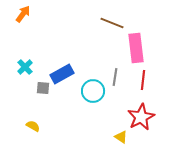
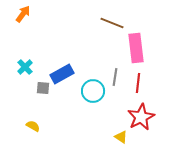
red line: moved 5 px left, 3 px down
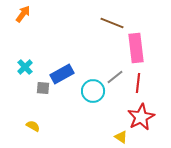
gray line: rotated 42 degrees clockwise
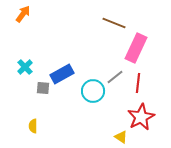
brown line: moved 2 px right
pink rectangle: rotated 32 degrees clockwise
yellow semicircle: rotated 120 degrees counterclockwise
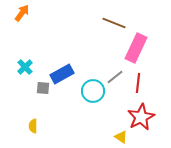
orange arrow: moved 1 px left, 1 px up
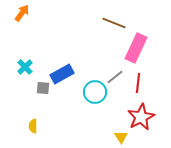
cyan circle: moved 2 px right, 1 px down
yellow triangle: rotated 24 degrees clockwise
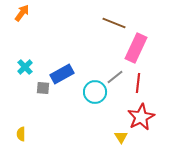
yellow semicircle: moved 12 px left, 8 px down
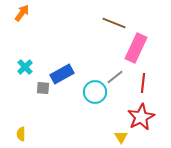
red line: moved 5 px right
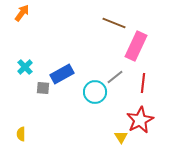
pink rectangle: moved 2 px up
red star: moved 1 px left, 3 px down
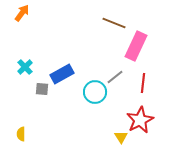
gray square: moved 1 px left, 1 px down
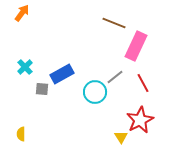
red line: rotated 36 degrees counterclockwise
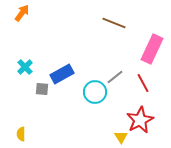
pink rectangle: moved 16 px right, 3 px down
